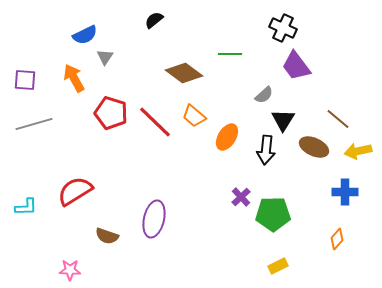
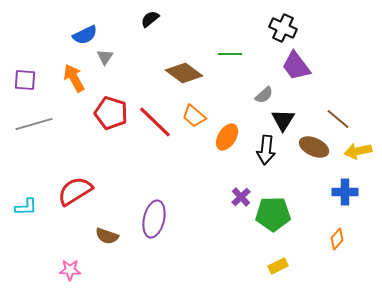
black semicircle: moved 4 px left, 1 px up
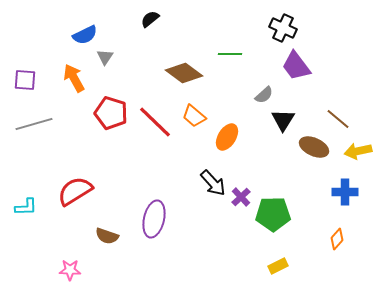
black arrow: moved 53 px left, 33 px down; rotated 48 degrees counterclockwise
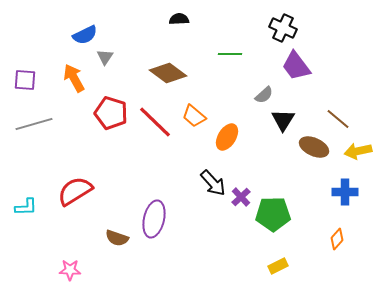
black semicircle: moved 29 px right; rotated 36 degrees clockwise
brown diamond: moved 16 px left
brown semicircle: moved 10 px right, 2 px down
